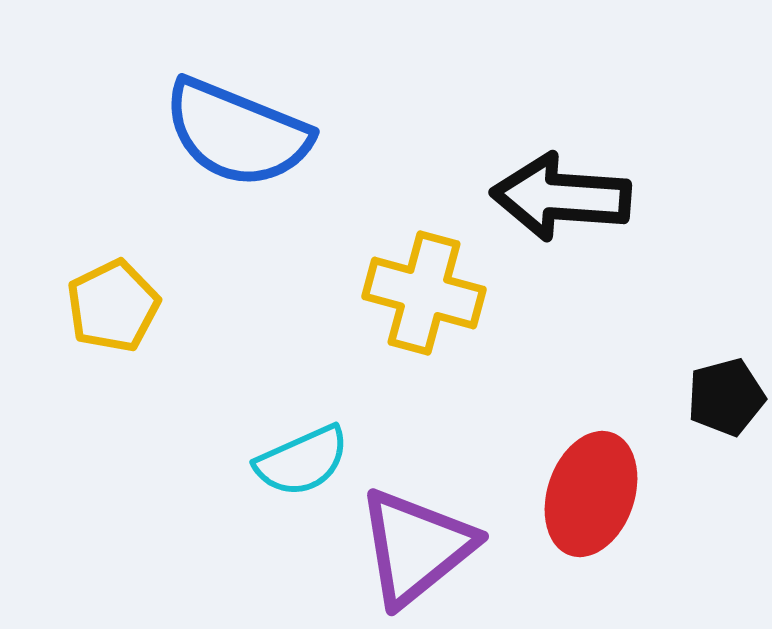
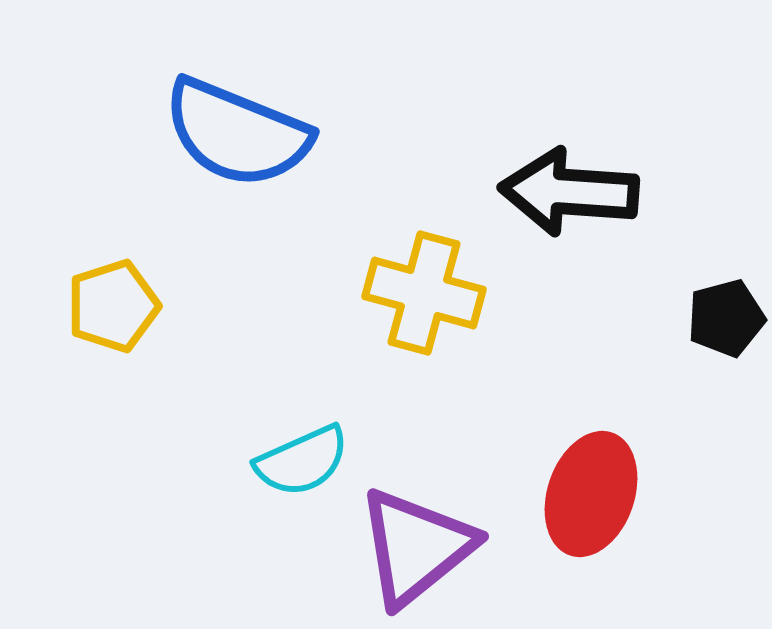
black arrow: moved 8 px right, 5 px up
yellow pentagon: rotated 8 degrees clockwise
black pentagon: moved 79 px up
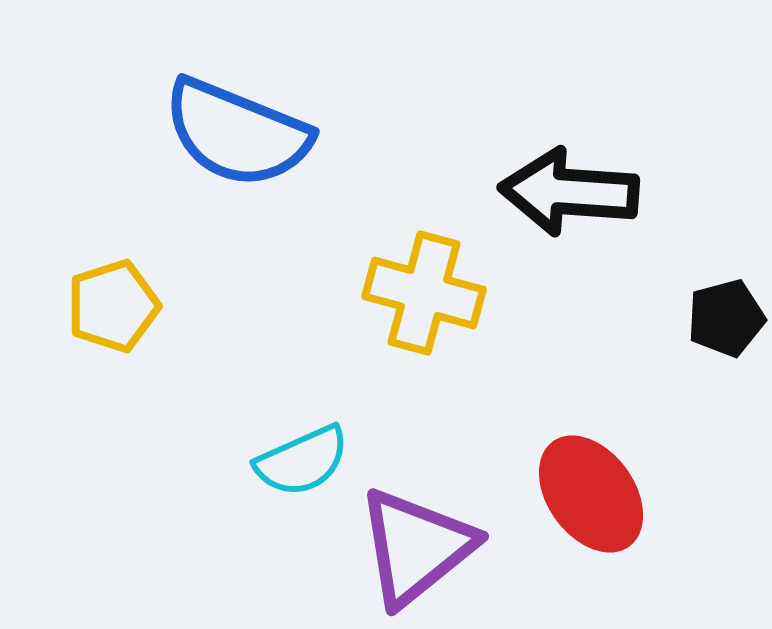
red ellipse: rotated 55 degrees counterclockwise
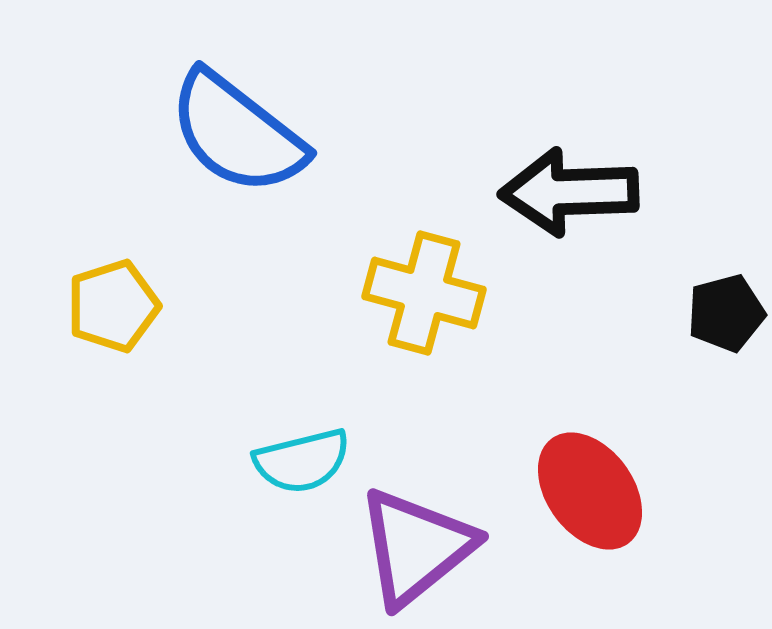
blue semicircle: rotated 16 degrees clockwise
black arrow: rotated 6 degrees counterclockwise
black pentagon: moved 5 px up
cyan semicircle: rotated 10 degrees clockwise
red ellipse: moved 1 px left, 3 px up
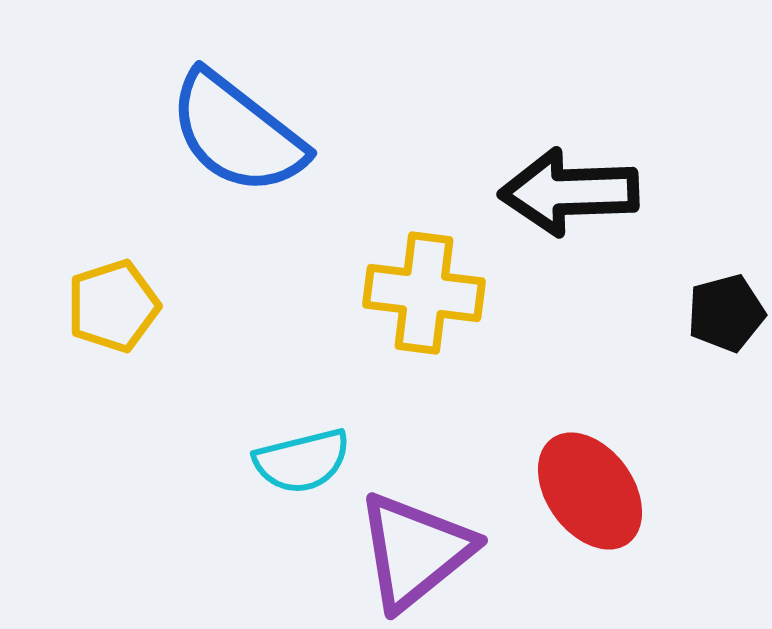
yellow cross: rotated 8 degrees counterclockwise
purple triangle: moved 1 px left, 4 px down
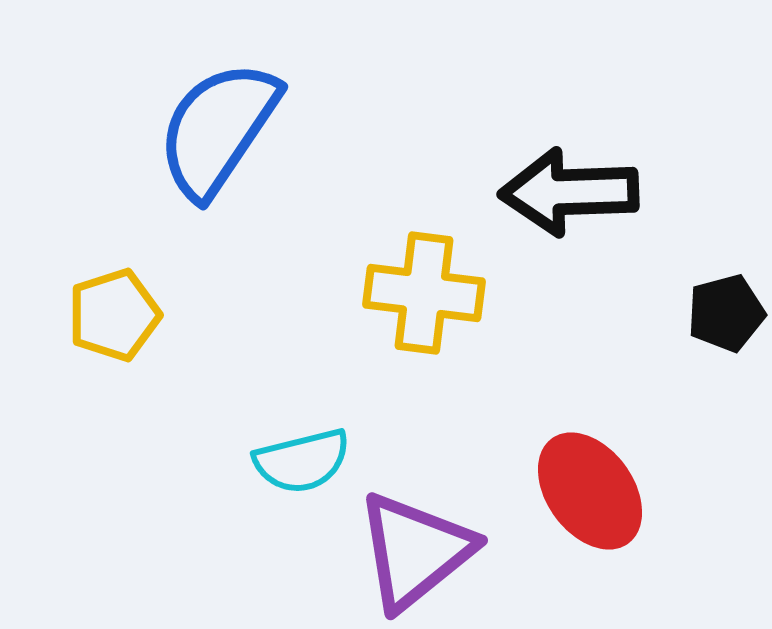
blue semicircle: moved 19 px left, 4 px up; rotated 86 degrees clockwise
yellow pentagon: moved 1 px right, 9 px down
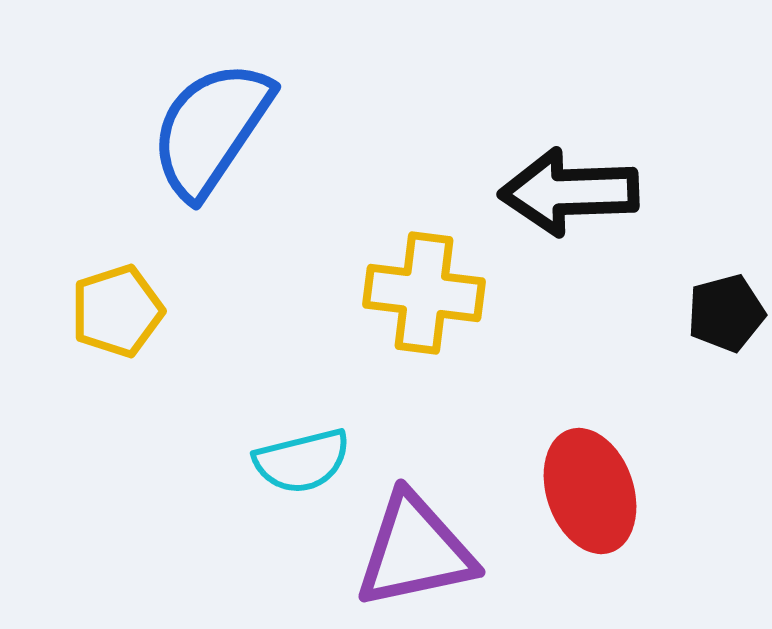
blue semicircle: moved 7 px left
yellow pentagon: moved 3 px right, 4 px up
red ellipse: rotated 17 degrees clockwise
purple triangle: rotated 27 degrees clockwise
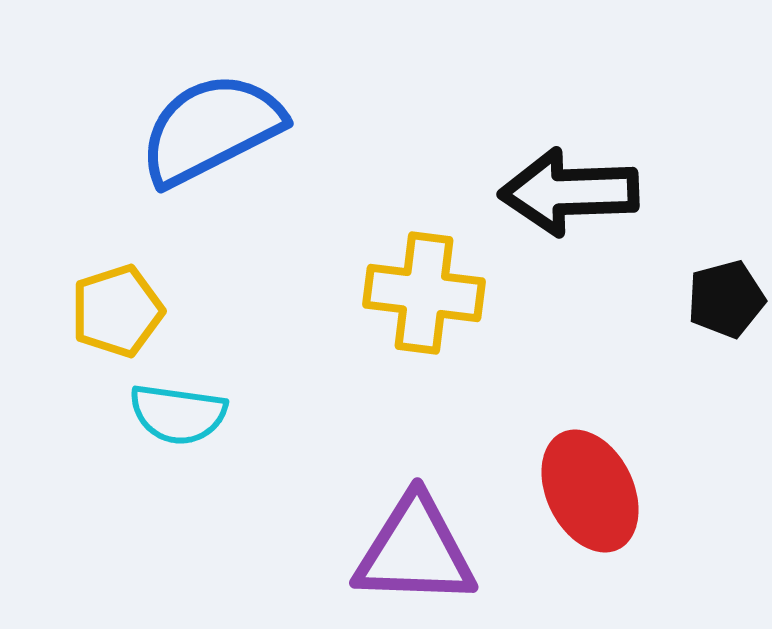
blue semicircle: rotated 29 degrees clockwise
black pentagon: moved 14 px up
cyan semicircle: moved 124 px left, 47 px up; rotated 22 degrees clockwise
red ellipse: rotated 7 degrees counterclockwise
purple triangle: rotated 14 degrees clockwise
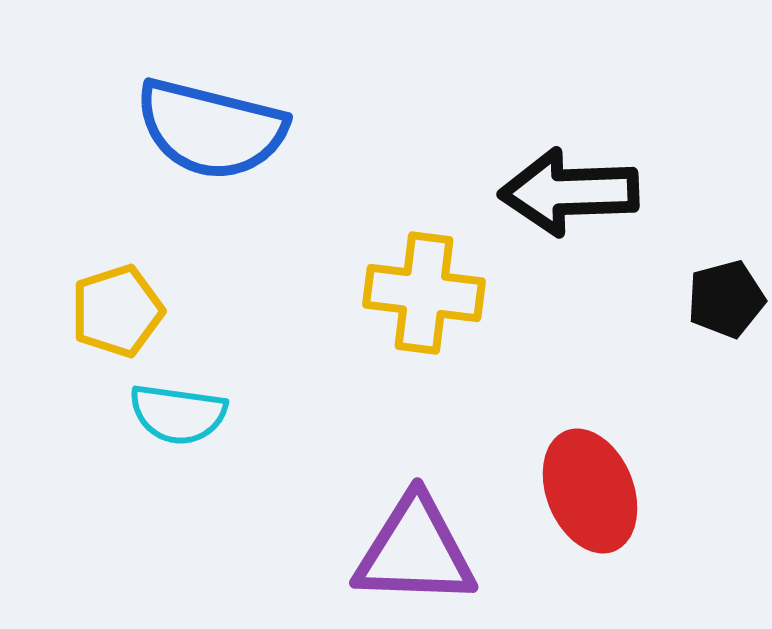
blue semicircle: rotated 139 degrees counterclockwise
red ellipse: rotated 4 degrees clockwise
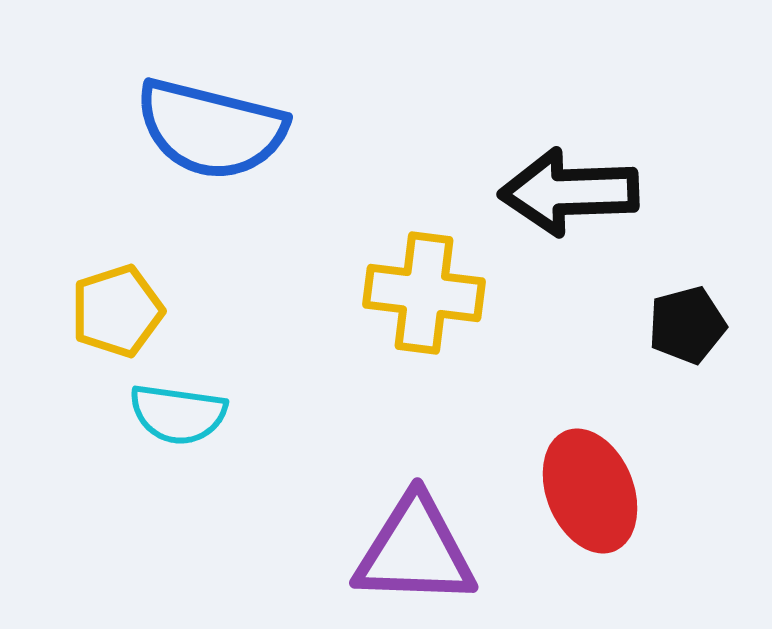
black pentagon: moved 39 px left, 26 px down
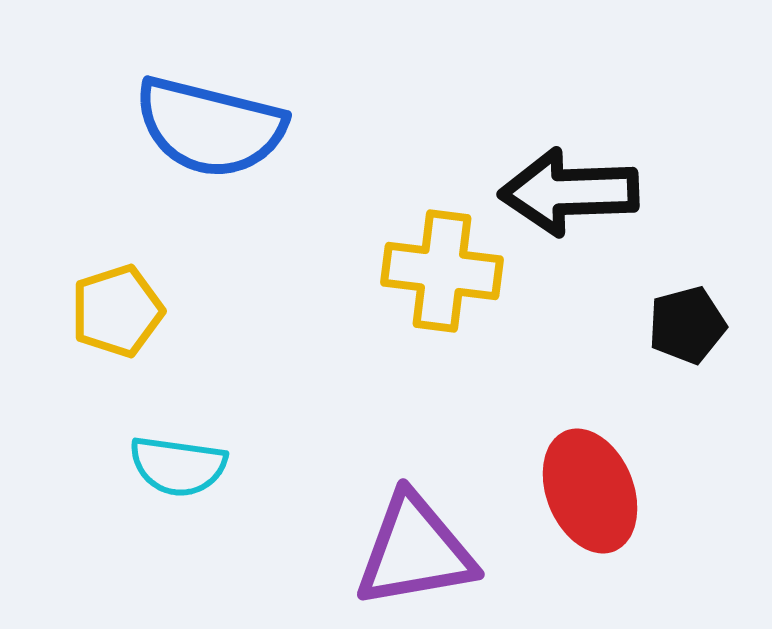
blue semicircle: moved 1 px left, 2 px up
yellow cross: moved 18 px right, 22 px up
cyan semicircle: moved 52 px down
purple triangle: rotated 12 degrees counterclockwise
